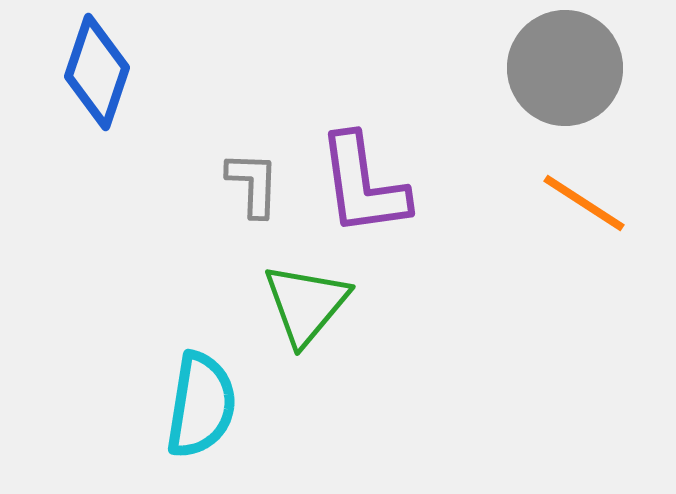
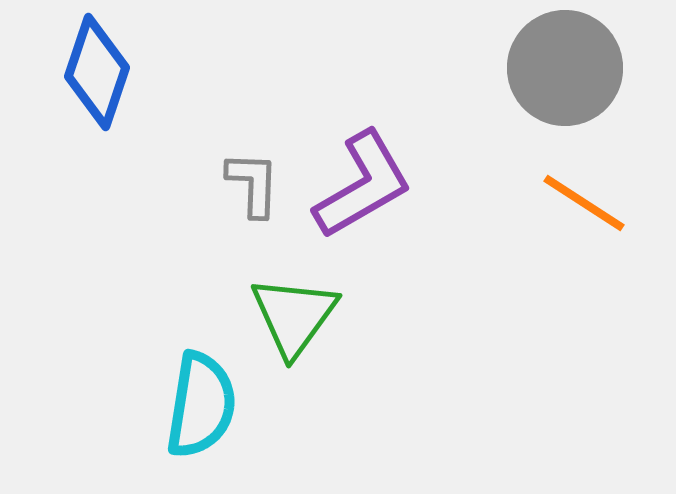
purple L-shape: rotated 112 degrees counterclockwise
green triangle: moved 12 px left, 12 px down; rotated 4 degrees counterclockwise
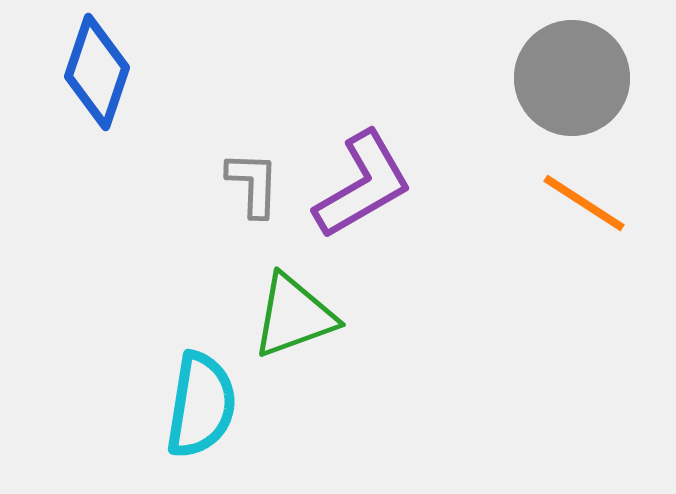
gray circle: moved 7 px right, 10 px down
green triangle: rotated 34 degrees clockwise
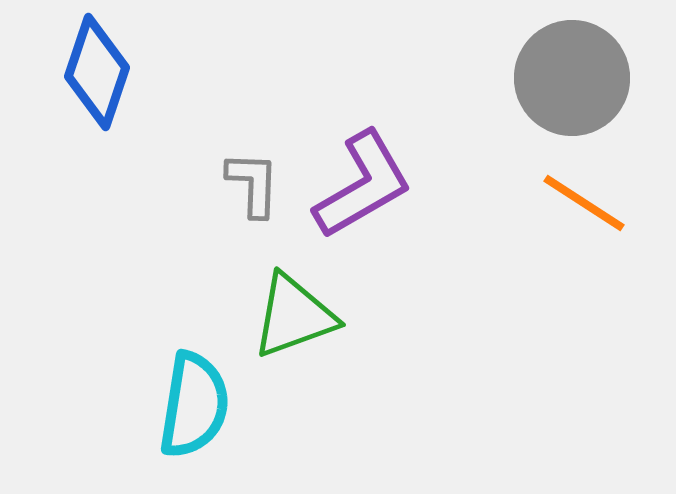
cyan semicircle: moved 7 px left
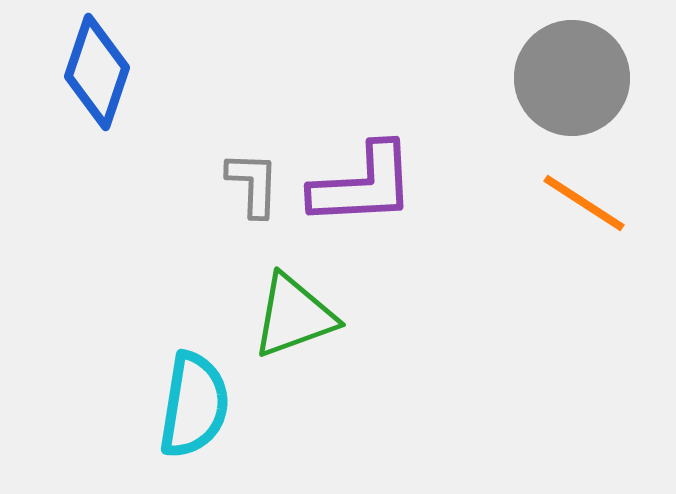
purple L-shape: rotated 27 degrees clockwise
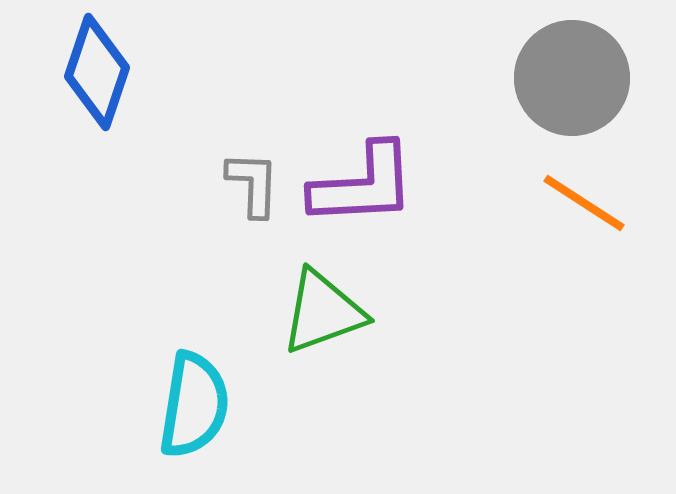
green triangle: moved 29 px right, 4 px up
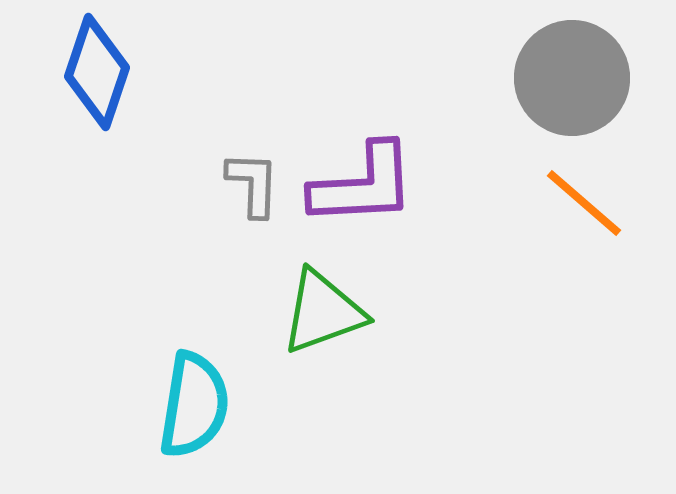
orange line: rotated 8 degrees clockwise
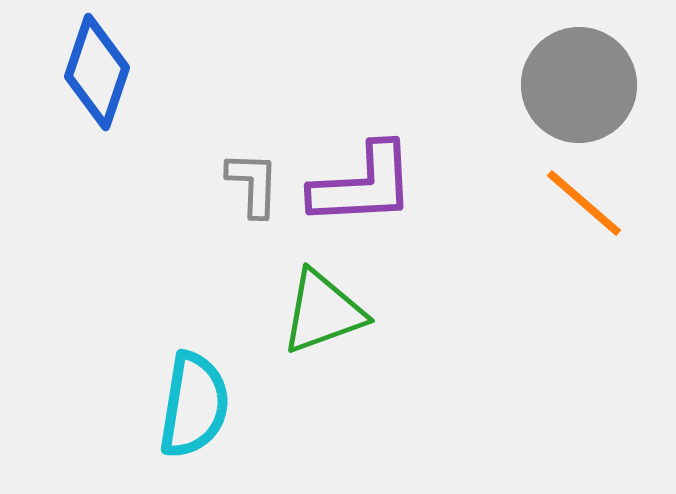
gray circle: moved 7 px right, 7 px down
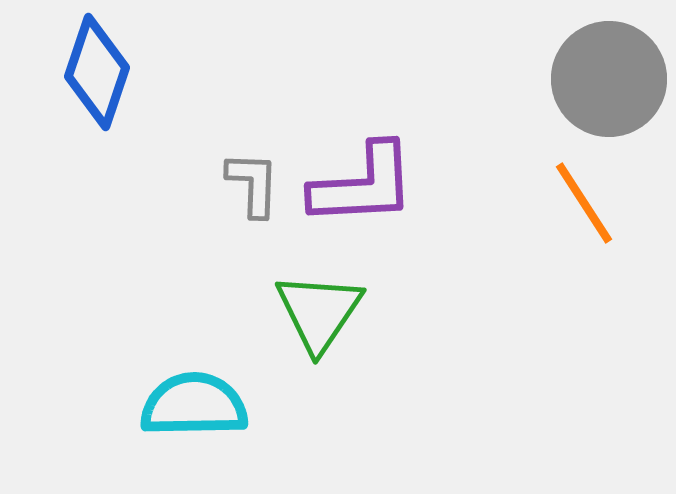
gray circle: moved 30 px right, 6 px up
orange line: rotated 16 degrees clockwise
green triangle: moved 4 px left; rotated 36 degrees counterclockwise
cyan semicircle: rotated 100 degrees counterclockwise
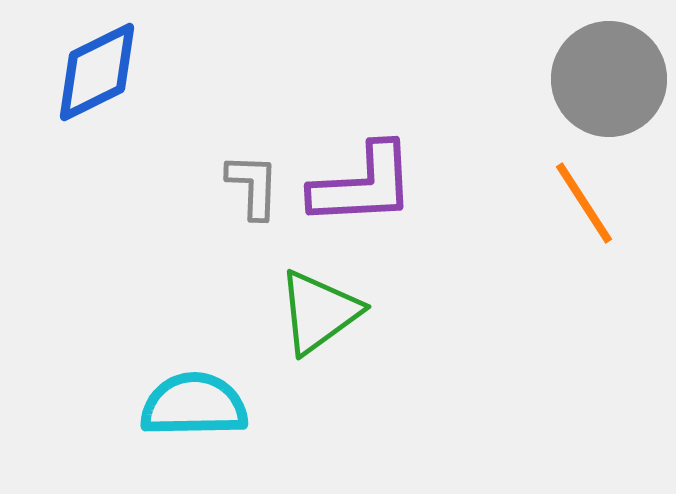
blue diamond: rotated 45 degrees clockwise
gray L-shape: moved 2 px down
green triangle: rotated 20 degrees clockwise
